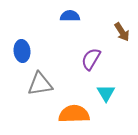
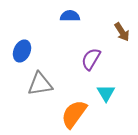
blue ellipse: rotated 30 degrees clockwise
orange semicircle: rotated 52 degrees counterclockwise
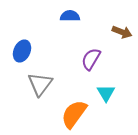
brown arrow: rotated 36 degrees counterclockwise
gray triangle: rotated 44 degrees counterclockwise
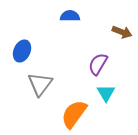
purple semicircle: moved 7 px right, 5 px down
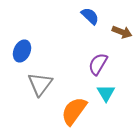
blue semicircle: moved 20 px right; rotated 42 degrees clockwise
orange semicircle: moved 3 px up
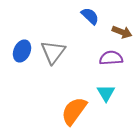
purple semicircle: moved 13 px right, 6 px up; rotated 55 degrees clockwise
gray triangle: moved 13 px right, 32 px up
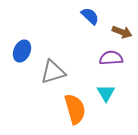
gray triangle: moved 20 px down; rotated 36 degrees clockwise
orange semicircle: moved 1 px right, 2 px up; rotated 128 degrees clockwise
